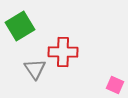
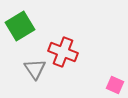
red cross: rotated 20 degrees clockwise
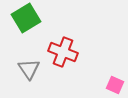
green square: moved 6 px right, 8 px up
gray triangle: moved 6 px left
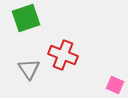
green square: rotated 12 degrees clockwise
red cross: moved 3 px down
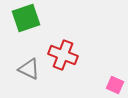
gray triangle: rotated 30 degrees counterclockwise
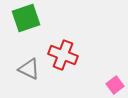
pink square: rotated 30 degrees clockwise
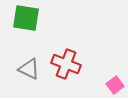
green square: rotated 28 degrees clockwise
red cross: moved 3 px right, 9 px down
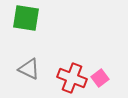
red cross: moved 6 px right, 14 px down
pink square: moved 15 px left, 7 px up
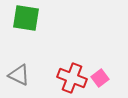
gray triangle: moved 10 px left, 6 px down
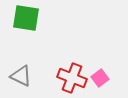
gray triangle: moved 2 px right, 1 px down
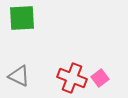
green square: moved 4 px left; rotated 12 degrees counterclockwise
gray triangle: moved 2 px left
